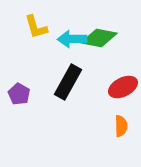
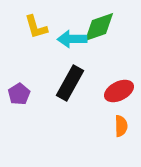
green diamond: moved 11 px up; rotated 30 degrees counterclockwise
black rectangle: moved 2 px right, 1 px down
red ellipse: moved 4 px left, 4 px down
purple pentagon: rotated 10 degrees clockwise
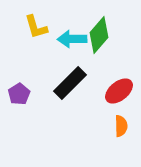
green diamond: moved 8 px down; rotated 30 degrees counterclockwise
black rectangle: rotated 16 degrees clockwise
red ellipse: rotated 12 degrees counterclockwise
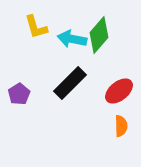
cyan arrow: rotated 12 degrees clockwise
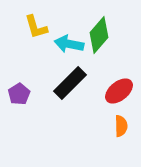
cyan arrow: moved 3 px left, 5 px down
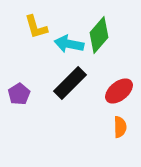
orange semicircle: moved 1 px left, 1 px down
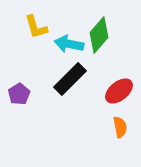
black rectangle: moved 4 px up
orange semicircle: rotated 10 degrees counterclockwise
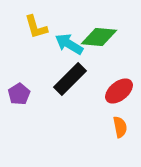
green diamond: moved 2 px down; rotated 54 degrees clockwise
cyan arrow: rotated 20 degrees clockwise
